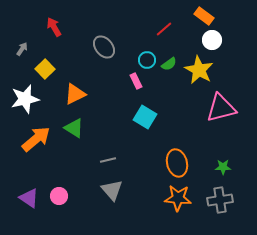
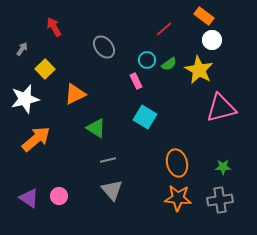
green triangle: moved 22 px right
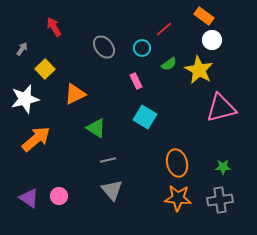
cyan circle: moved 5 px left, 12 px up
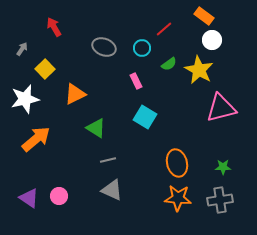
gray ellipse: rotated 30 degrees counterclockwise
gray triangle: rotated 25 degrees counterclockwise
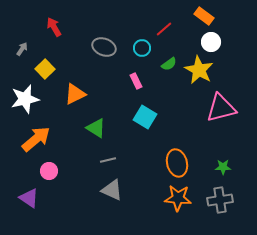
white circle: moved 1 px left, 2 px down
pink circle: moved 10 px left, 25 px up
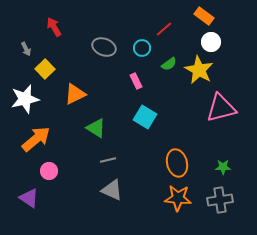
gray arrow: moved 4 px right; rotated 120 degrees clockwise
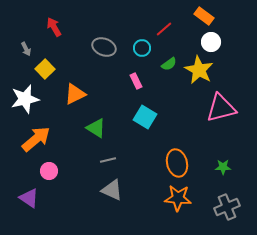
gray cross: moved 7 px right, 7 px down; rotated 15 degrees counterclockwise
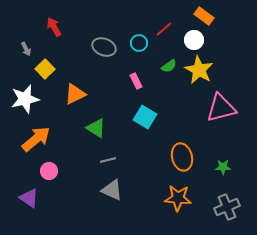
white circle: moved 17 px left, 2 px up
cyan circle: moved 3 px left, 5 px up
green semicircle: moved 2 px down
orange ellipse: moved 5 px right, 6 px up
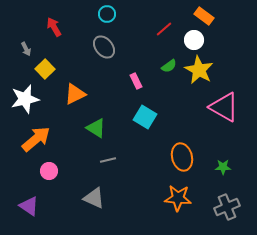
cyan circle: moved 32 px left, 29 px up
gray ellipse: rotated 30 degrees clockwise
pink triangle: moved 3 px right, 1 px up; rotated 44 degrees clockwise
gray triangle: moved 18 px left, 8 px down
purple triangle: moved 8 px down
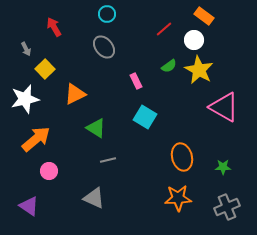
orange star: rotated 8 degrees counterclockwise
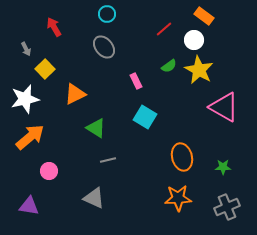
orange arrow: moved 6 px left, 2 px up
purple triangle: rotated 25 degrees counterclockwise
